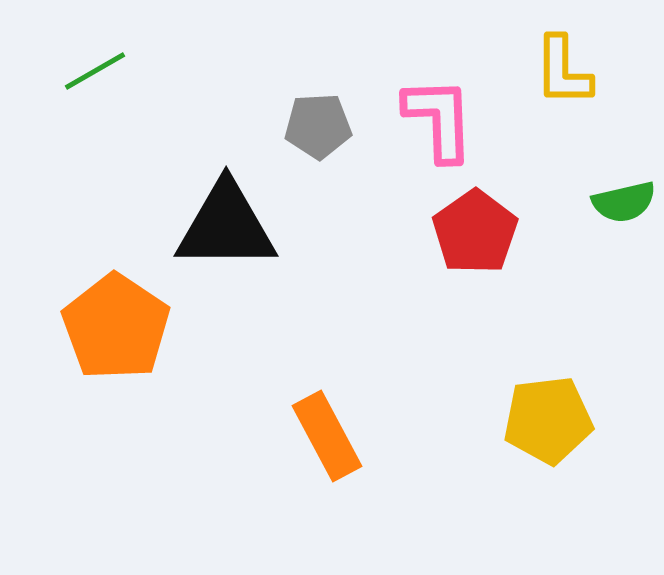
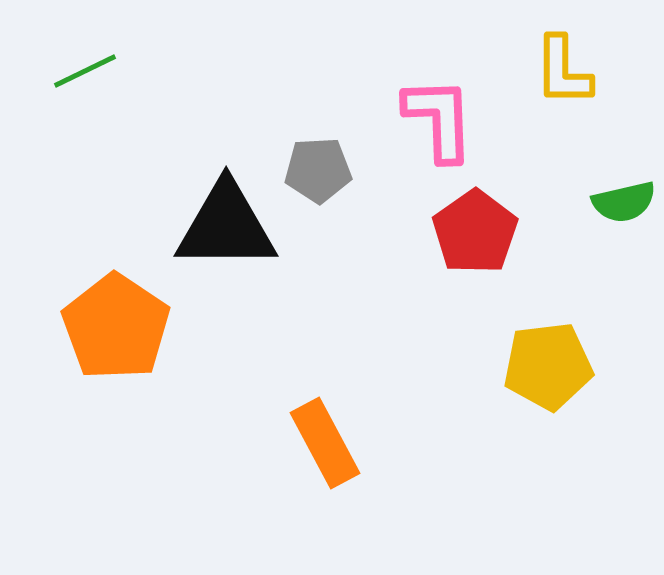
green line: moved 10 px left; rotated 4 degrees clockwise
gray pentagon: moved 44 px down
yellow pentagon: moved 54 px up
orange rectangle: moved 2 px left, 7 px down
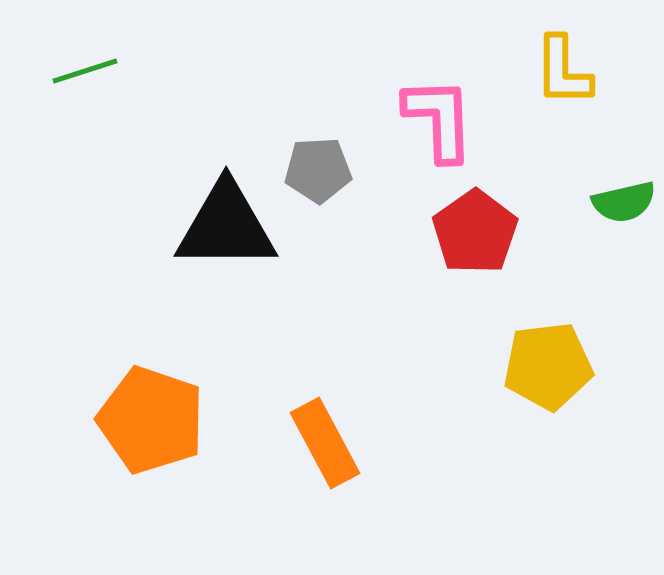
green line: rotated 8 degrees clockwise
orange pentagon: moved 35 px right, 93 px down; rotated 15 degrees counterclockwise
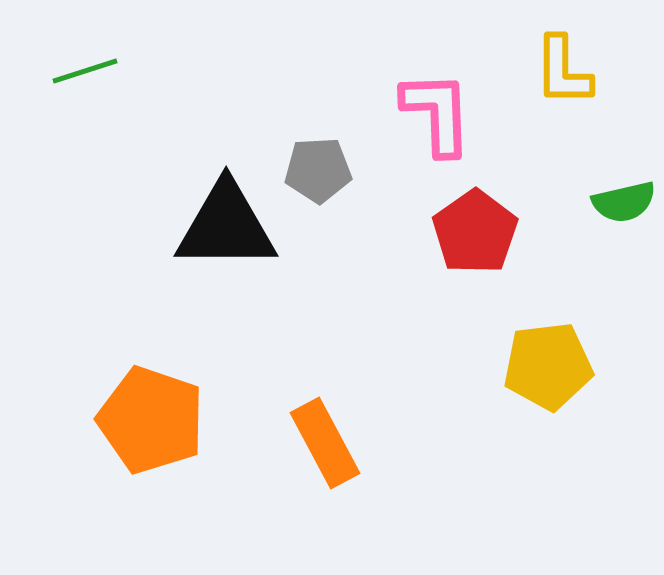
pink L-shape: moved 2 px left, 6 px up
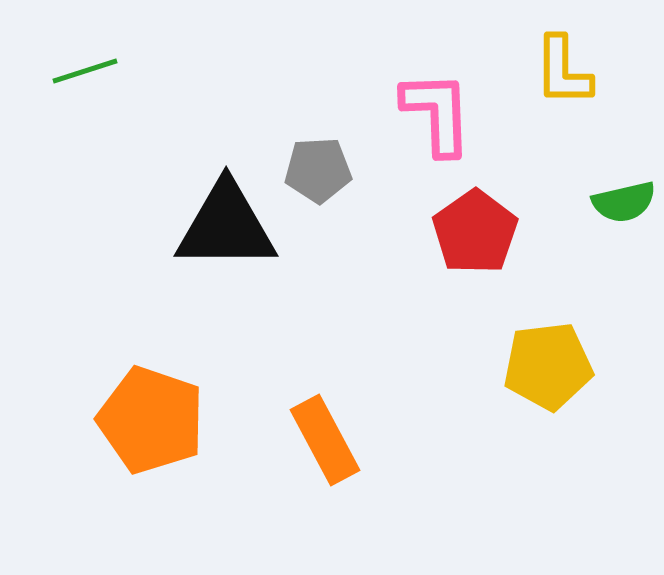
orange rectangle: moved 3 px up
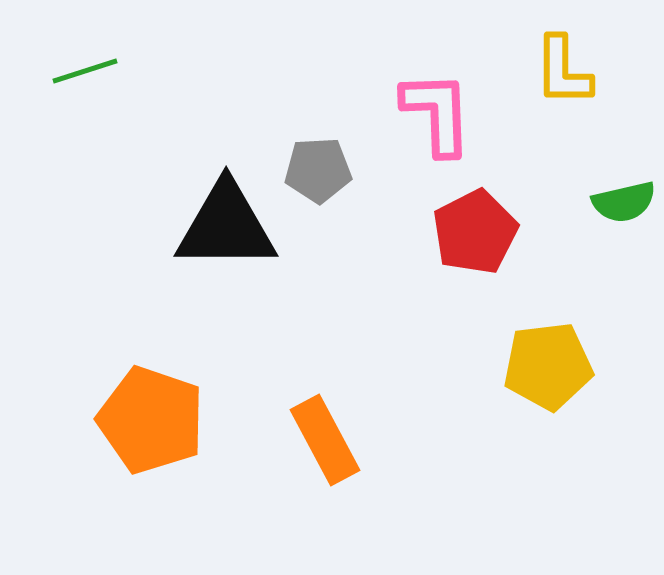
red pentagon: rotated 8 degrees clockwise
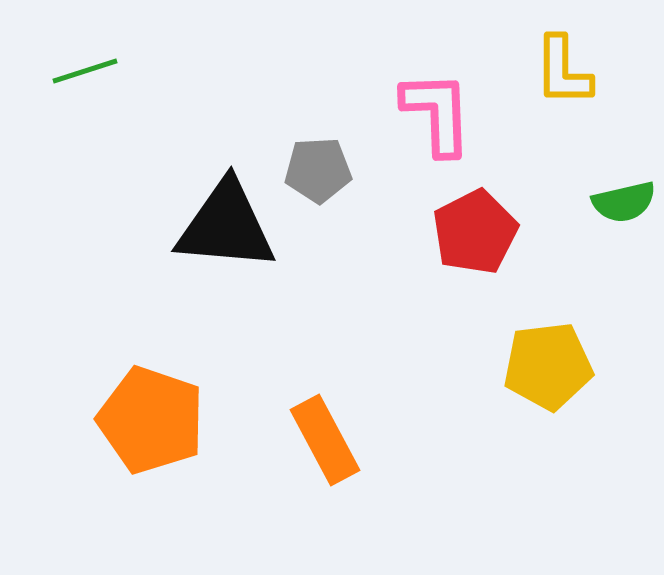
black triangle: rotated 5 degrees clockwise
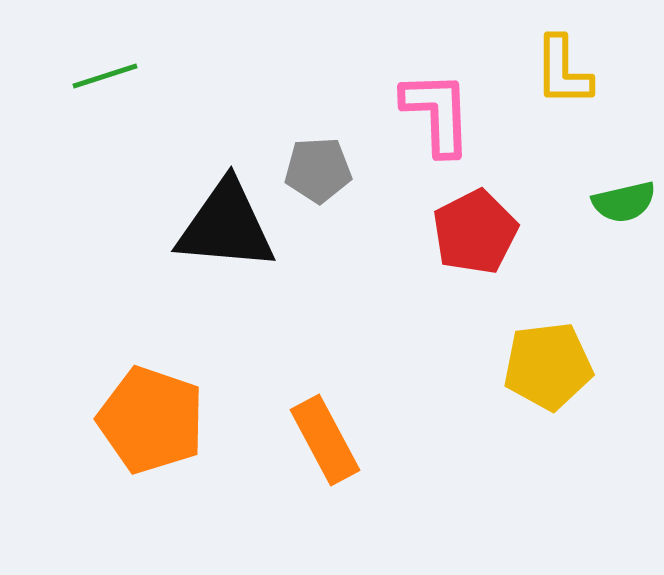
green line: moved 20 px right, 5 px down
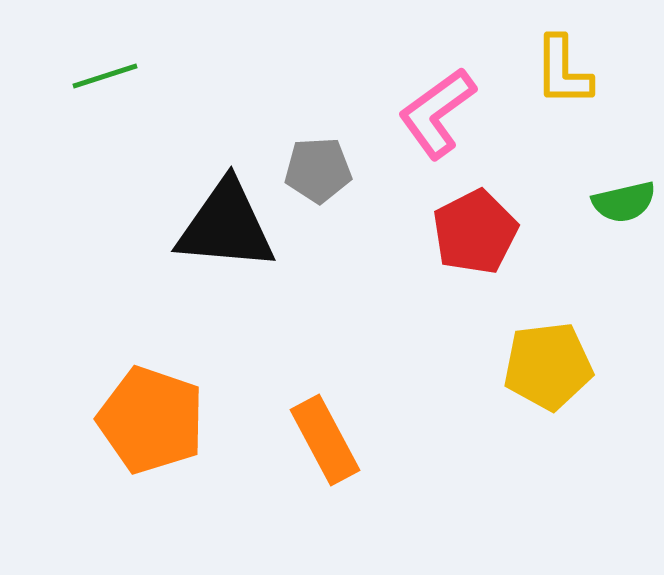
pink L-shape: rotated 124 degrees counterclockwise
